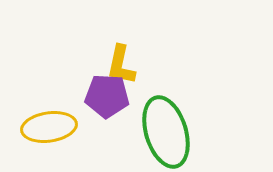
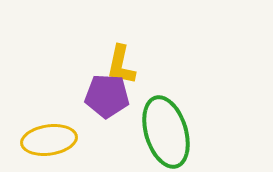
yellow ellipse: moved 13 px down
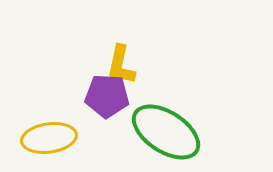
green ellipse: rotated 40 degrees counterclockwise
yellow ellipse: moved 2 px up
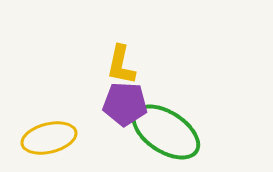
purple pentagon: moved 18 px right, 8 px down
yellow ellipse: rotated 6 degrees counterclockwise
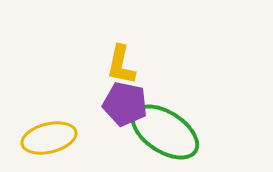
purple pentagon: rotated 9 degrees clockwise
green ellipse: moved 1 px left
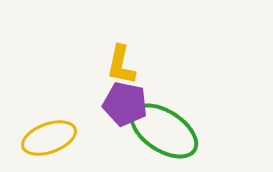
green ellipse: moved 1 px left, 1 px up
yellow ellipse: rotated 6 degrees counterclockwise
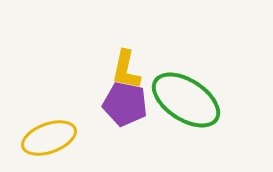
yellow L-shape: moved 5 px right, 5 px down
green ellipse: moved 22 px right, 31 px up
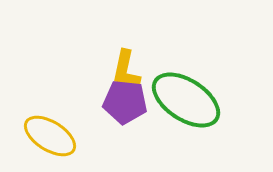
purple pentagon: moved 2 px up; rotated 6 degrees counterclockwise
yellow ellipse: moved 1 px right, 2 px up; rotated 52 degrees clockwise
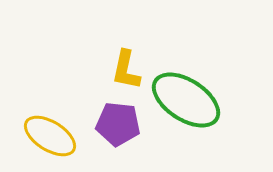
purple pentagon: moved 7 px left, 22 px down
